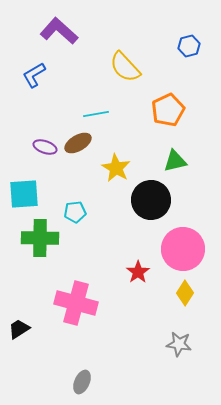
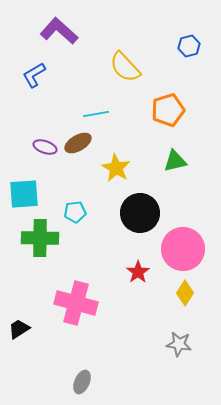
orange pentagon: rotated 8 degrees clockwise
black circle: moved 11 px left, 13 px down
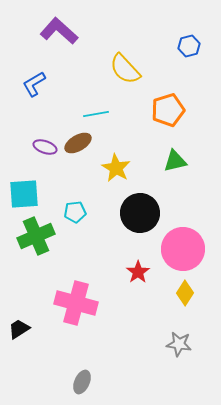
yellow semicircle: moved 2 px down
blue L-shape: moved 9 px down
green cross: moved 4 px left, 2 px up; rotated 24 degrees counterclockwise
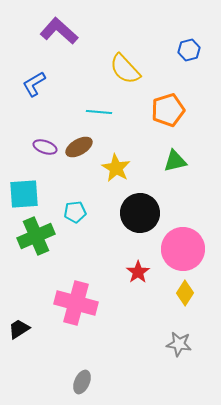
blue hexagon: moved 4 px down
cyan line: moved 3 px right, 2 px up; rotated 15 degrees clockwise
brown ellipse: moved 1 px right, 4 px down
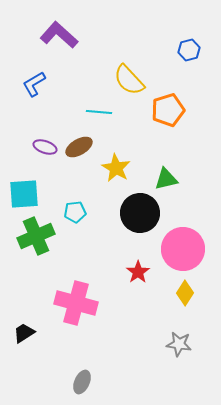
purple L-shape: moved 4 px down
yellow semicircle: moved 4 px right, 11 px down
green triangle: moved 9 px left, 18 px down
black trapezoid: moved 5 px right, 4 px down
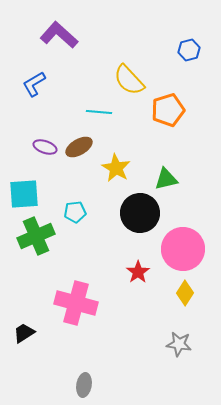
gray ellipse: moved 2 px right, 3 px down; rotated 15 degrees counterclockwise
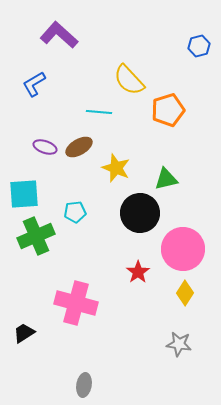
blue hexagon: moved 10 px right, 4 px up
yellow star: rotated 8 degrees counterclockwise
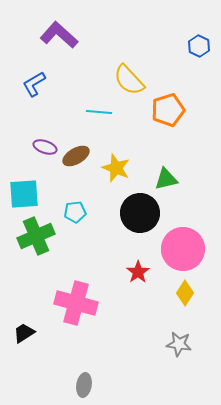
blue hexagon: rotated 20 degrees counterclockwise
brown ellipse: moved 3 px left, 9 px down
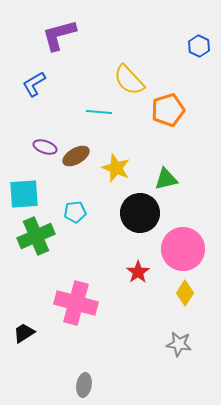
purple L-shape: rotated 57 degrees counterclockwise
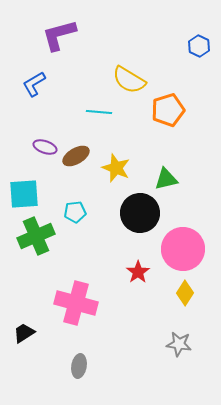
yellow semicircle: rotated 16 degrees counterclockwise
gray ellipse: moved 5 px left, 19 px up
